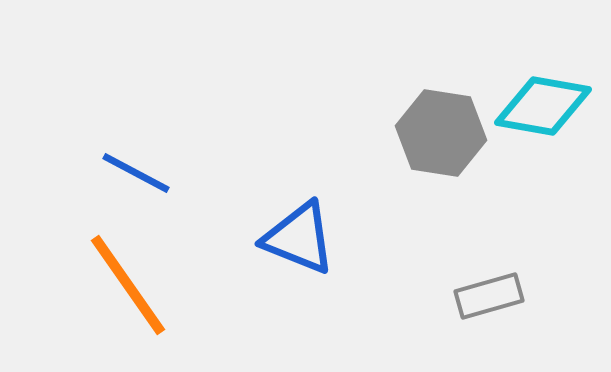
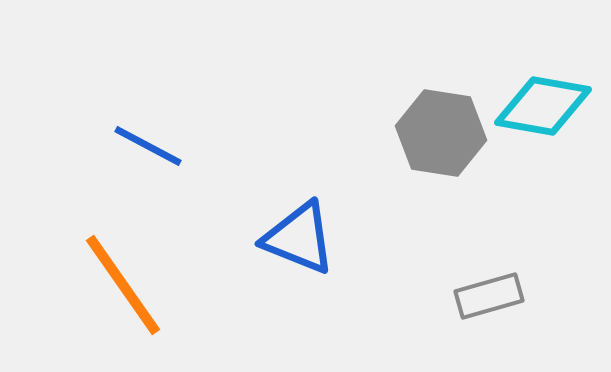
blue line: moved 12 px right, 27 px up
orange line: moved 5 px left
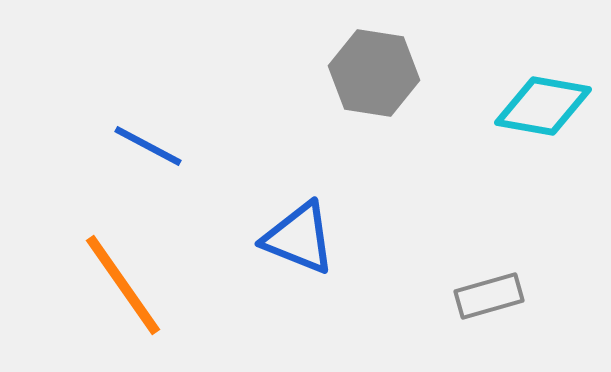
gray hexagon: moved 67 px left, 60 px up
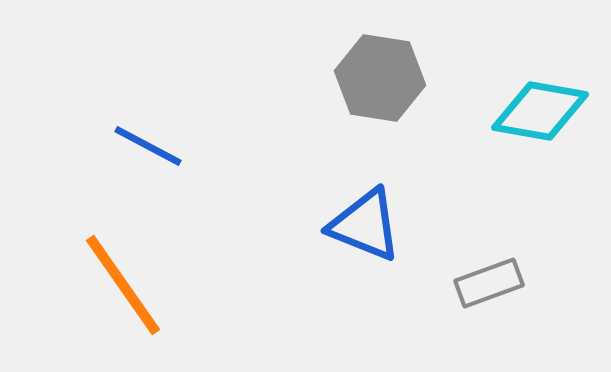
gray hexagon: moved 6 px right, 5 px down
cyan diamond: moved 3 px left, 5 px down
blue triangle: moved 66 px right, 13 px up
gray rectangle: moved 13 px up; rotated 4 degrees counterclockwise
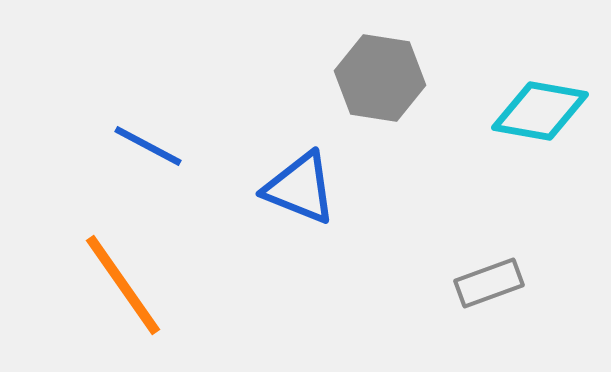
blue triangle: moved 65 px left, 37 px up
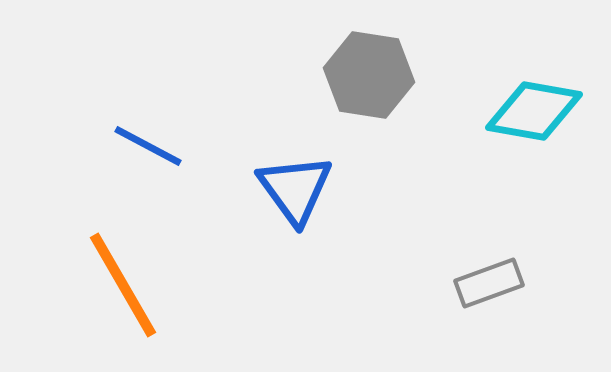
gray hexagon: moved 11 px left, 3 px up
cyan diamond: moved 6 px left
blue triangle: moved 5 px left, 1 px down; rotated 32 degrees clockwise
orange line: rotated 5 degrees clockwise
